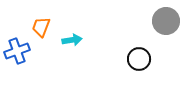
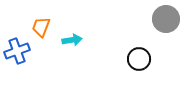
gray circle: moved 2 px up
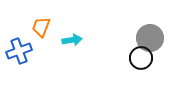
gray circle: moved 16 px left, 19 px down
blue cross: moved 2 px right
black circle: moved 2 px right, 1 px up
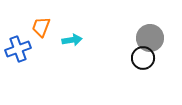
blue cross: moved 1 px left, 2 px up
black circle: moved 2 px right
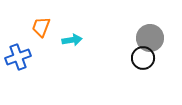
blue cross: moved 8 px down
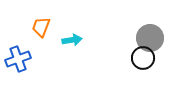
blue cross: moved 2 px down
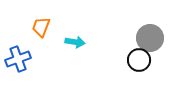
cyan arrow: moved 3 px right, 2 px down; rotated 18 degrees clockwise
black circle: moved 4 px left, 2 px down
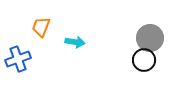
black circle: moved 5 px right
